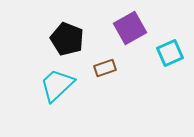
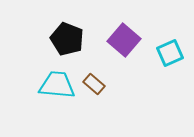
purple square: moved 6 px left, 12 px down; rotated 20 degrees counterclockwise
brown rectangle: moved 11 px left, 16 px down; rotated 60 degrees clockwise
cyan trapezoid: rotated 48 degrees clockwise
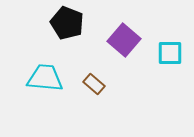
black pentagon: moved 16 px up
cyan square: rotated 24 degrees clockwise
cyan trapezoid: moved 12 px left, 7 px up
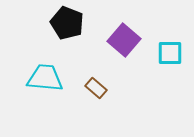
brown rectangle: moved 2 px right, 4 px down
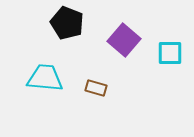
brown rectangle: rotated 25 degrees counterclockwise
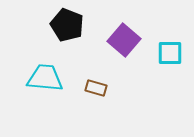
black pentagon: moved 2 px down
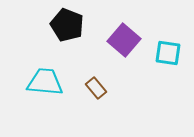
cyan square: moved 2 px left; rotated 8 degrees clockwise
cyan trapezoid: moved 4 px down
brown rectangle: rotated 35 degrees clockwise
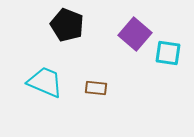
purple square: moved 11 px right, 6 px up
cyan trapezoid: rotated 18 degrees clockwise
brown rectangle: rotated 45 degrees counterclockwise
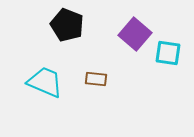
brown rectangle: moved 9 px up
